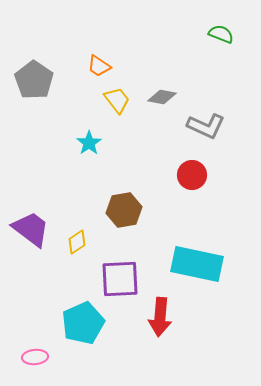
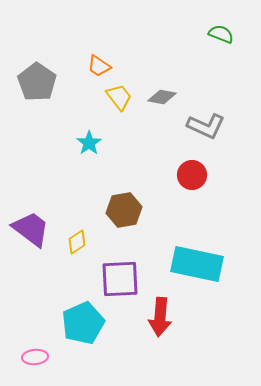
gray pentagon: moved 3 px right, 2 px down
yellow trapezoid: moved 2 px right, 3 px up
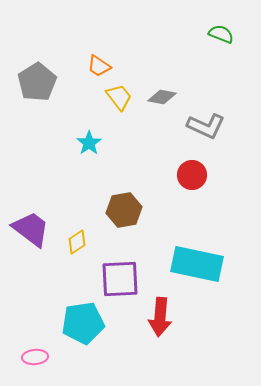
gray pentagon: rotated 6 degrees clockwise
cyan pentagon: rotated 15 degrees clockwise
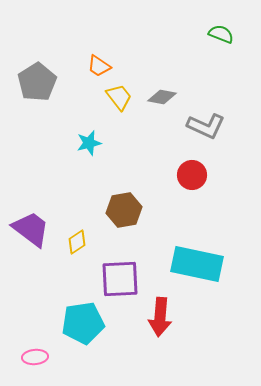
cyan star: rotated 20 degrees clockwise
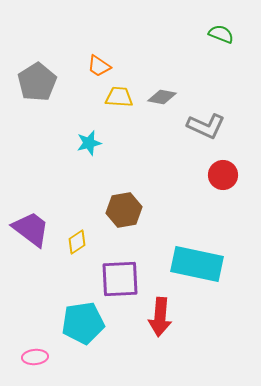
yellow trapezoid: rotated 48 degrees counterclockwise
red circle: moved 31 px right
